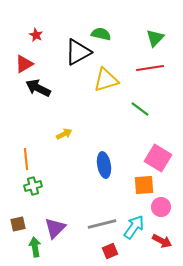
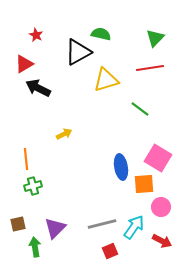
blue ellipse: moved 17 px right, 2 px down
orange square: moved 1 px up
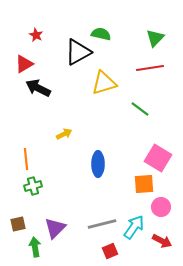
yellow triangle: moved 2 px left, 3 px down
blue ellipse: moved 23 px left, 3 px up; rotated 10 degrees clockwise
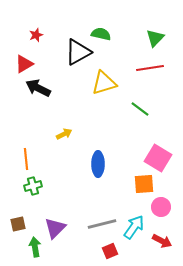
red star: rotated 24 degrees clockwise
